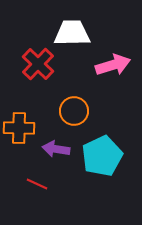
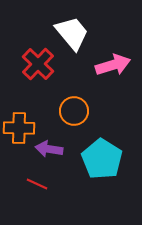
white trapezoid: rotated 51 degrees clockwise
purple arrow: moved 7 px left
cyan pentagon: moved 3 px down; rotated 15 degrees counterclockwise
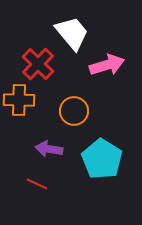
pink arrow: moved 6 px left
orange cross: moved 28 px up
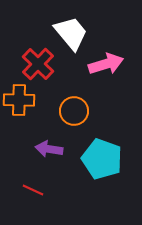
white trapezoid: moved 1 px left
pink arrow: moved 1 px left, 1 px up
cyan pentagon: rotated 12 degrees counterclockwise
red line: moved 4 px left, 6 px down
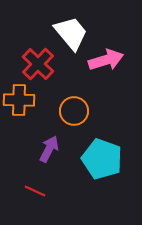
pink arrow: moved 4 px up
purple arrow: rotated 108 degrees clockwise
red line: moved 2 px right, 1 px down
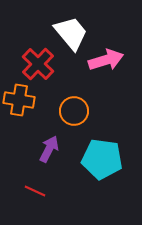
orange cross: rotated 8 degrees clockwise
cyan pentagon: rotated 12 degrees counterclockwise
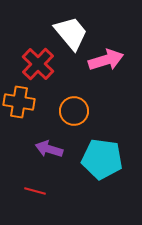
orange cross: moved 2 px down
purple arrow: rotated 100 degrees counterclockwise
red line: rotated 10 degrees counterclockwise
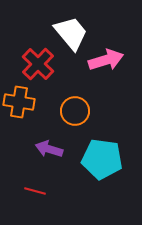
orange circle: moved 1 px right
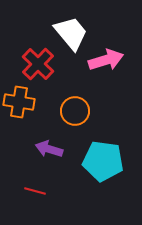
cyan pentagon: moved 1 px right, 2 px down
